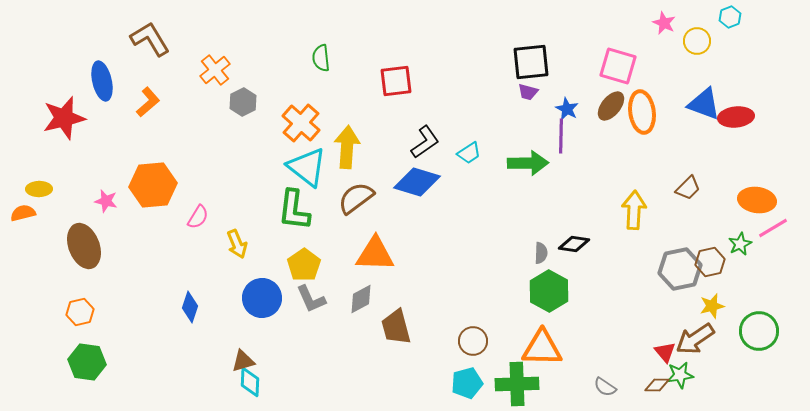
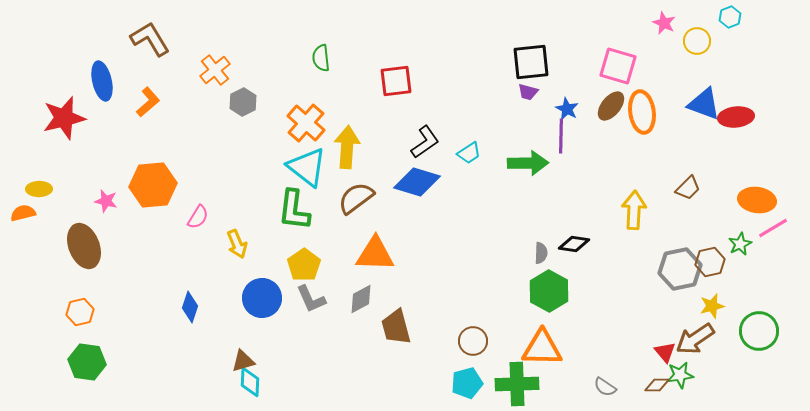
orange cross at (301, 123): moved 5 px right
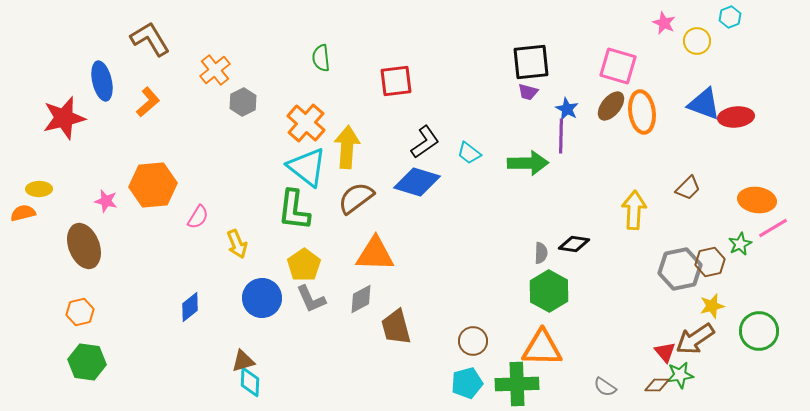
cyan trapezoid at (469, 153): rotated 70 degrees clockwise
blue diamond at (190, 307): rotated 32 degrees clockwise
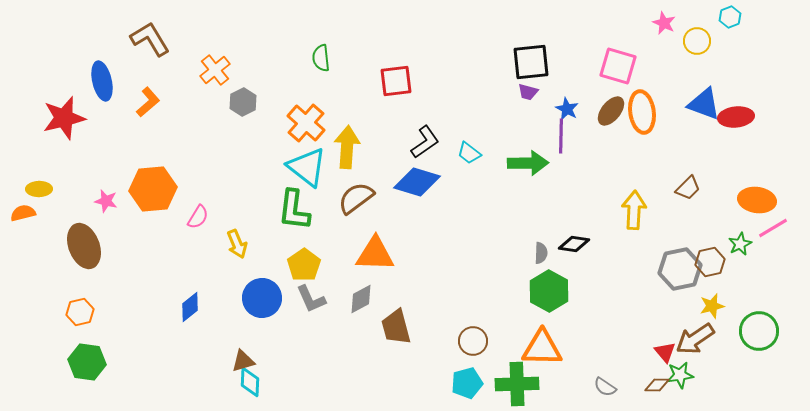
brown ellipse at (611, 106): moved 5 px down
orange hexagon at (153, 185): moved 4 px down
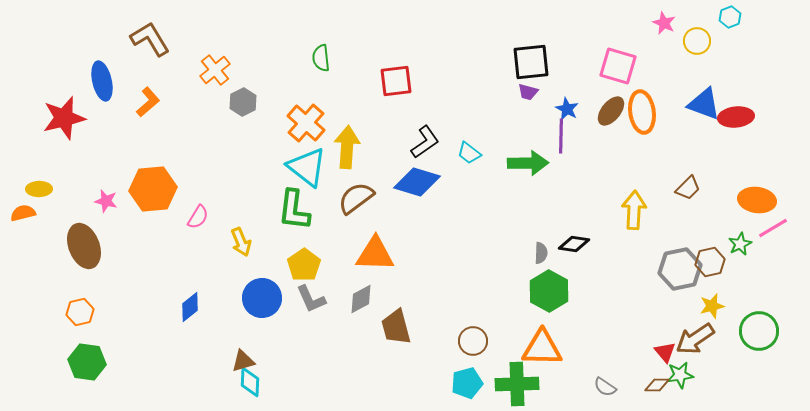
yellow arrow at (237, 244): moved 4 px right, 2 px up
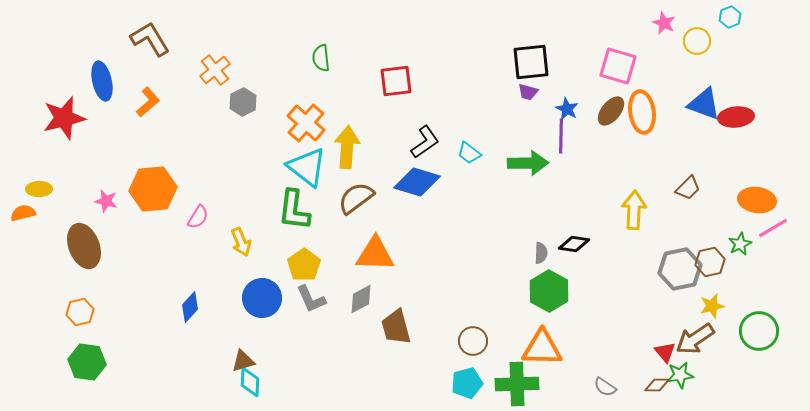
blue diamond at (190, 307): rotated 8 degrees counterclockwise
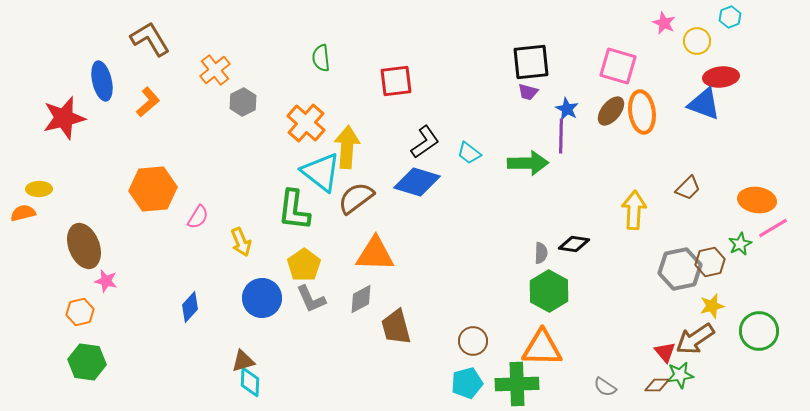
red ellipse at (736, 117): moved 15 px left, 40 px up
cyan triangle at (307, 167): moved 14 px right, 5 px down
pink star at (106, 201): moved 80 px down
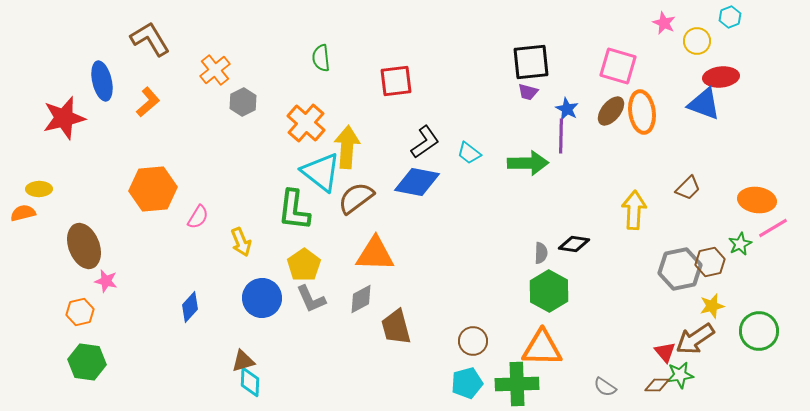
blue diamond at (417, 182): rotated 6 degrees counterclockwise
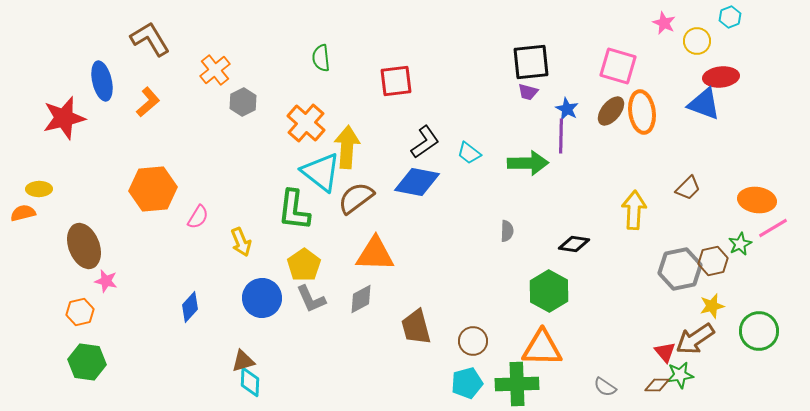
gray semicircle at (541, 253): moved 34 px left, 22 px up
brown hexagon at (710, 262): moved 3 px right, 1 px up
brown trapezoid at (396, 327): moved 20 px right
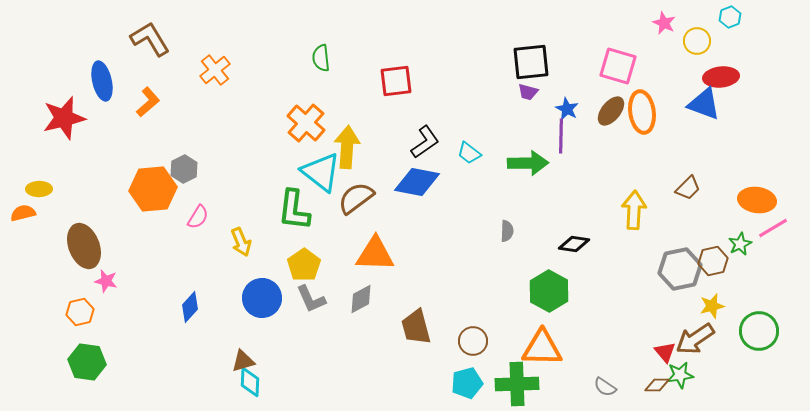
gray hexagon at (243, 102): moved 59 px left, 67 px down
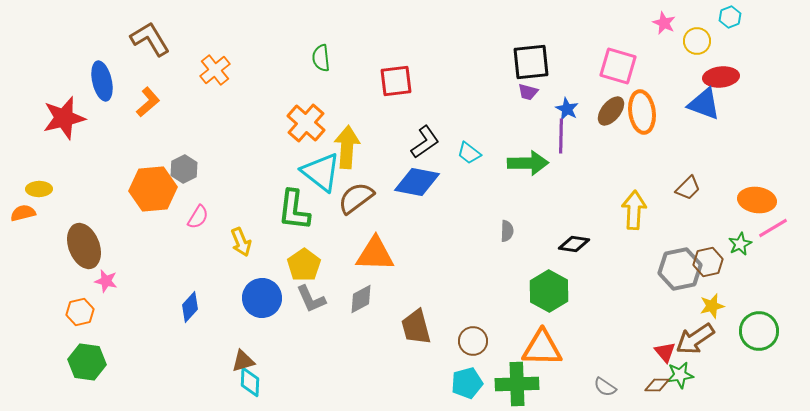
brown hexagon at (713, 261): moved 5 px left, 1 px down
